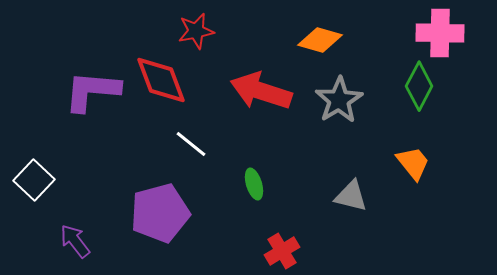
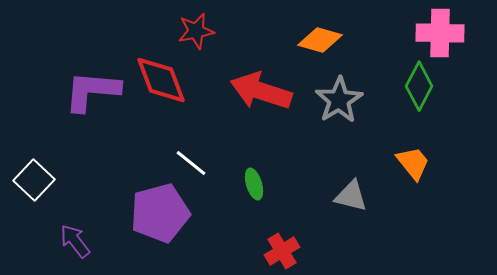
white line: moved 19 px down
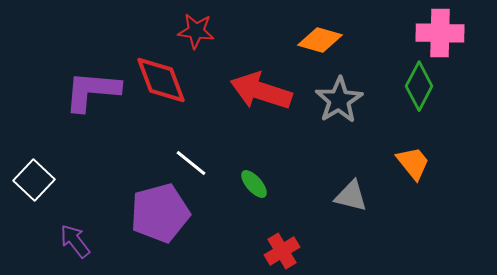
red star: rotated 18 degrees clockwise
green ellipse: rotated 24 degrees counterclockwise
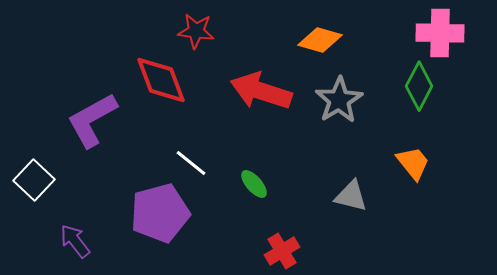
purple L-shape: moved 29 px down; rotated 34 degrees counterclockwise
